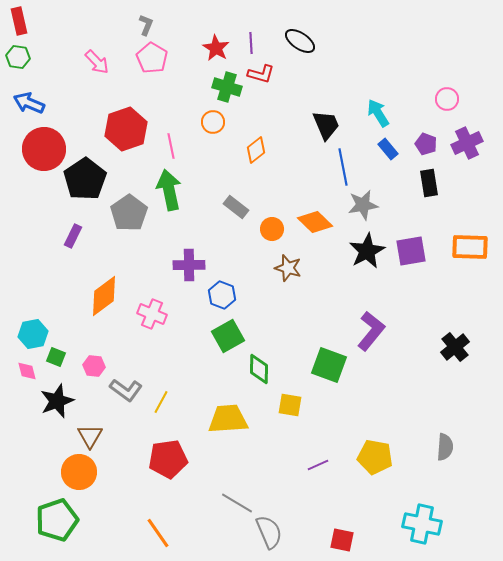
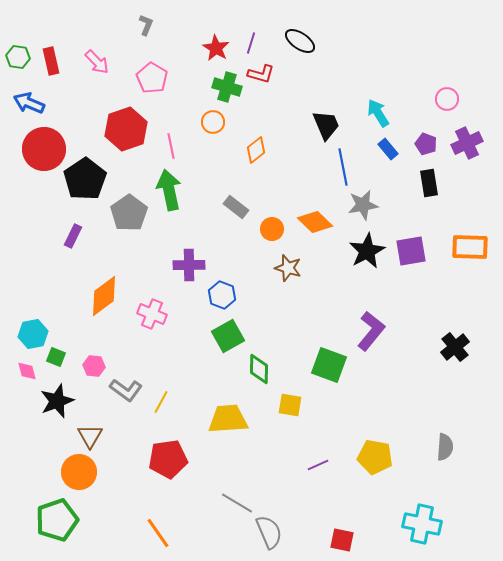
red rectangle at (19, 21): moved 32 px right, 40 px down
purple line at (251, 43): rotated 20 degrees clockwise
pink pentagon at (152, 58): moved 20 px down
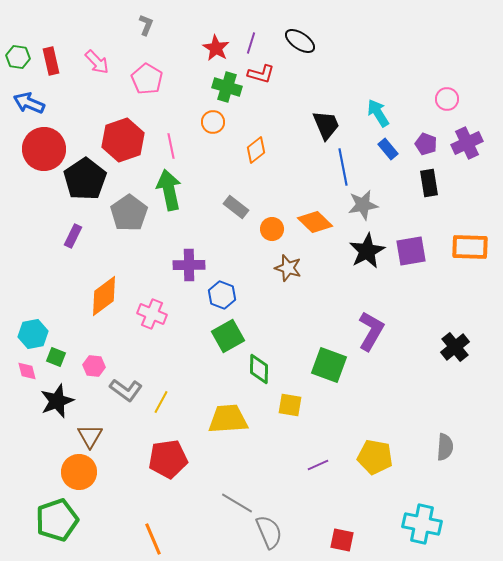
pink pentagon at (152, 78): moved 5 px left, 1 px down
red hexagon at (126, 129): moved 3 px left, 11 px down
purple L-shape at (371, 331): rotated 9 degrees counterclockwise
orange line at (158, 533): moved 5 px left, 6 px down; rotated 12 degrees clockwise
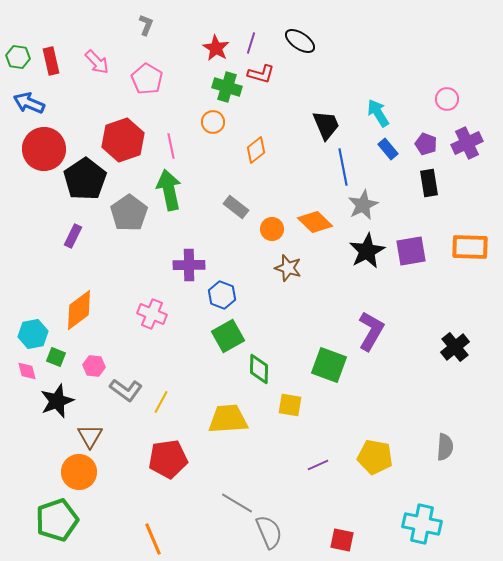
gray star at (363, 205): rotated 16 degrees counterclockwise
orange diamond at (104, 296): moved 25 px left, 14 px down
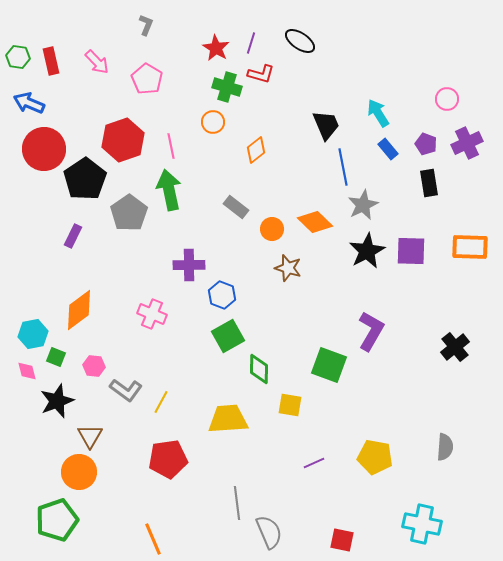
purple square at (411, 251): rotated 12 degrees clockwise
purple line at (318, 465): moved 4 px left, 2 px up
gray line at (237, 503): rotated 52 degrees clockwise
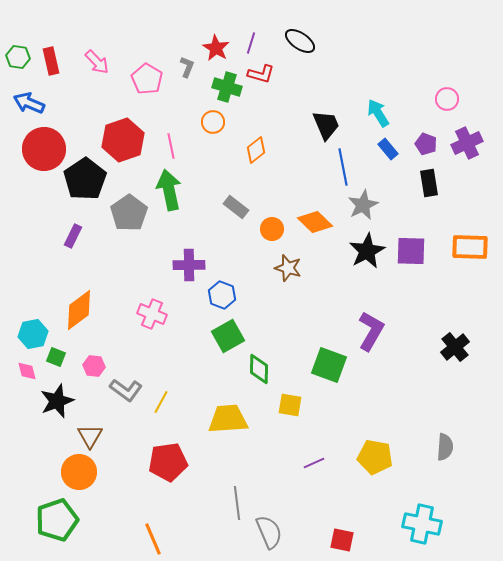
gray L-shape at (146, 25): moved 41 px right, 42 px down
red pentagon at (168, 459): moved 3 px down
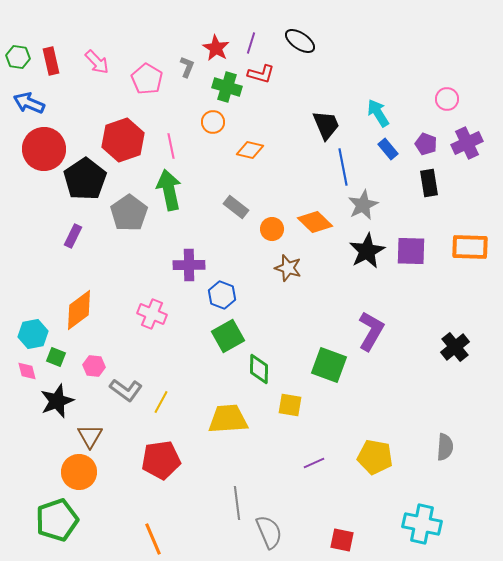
orange diamond at (256, 150): moved 6 px left; rotated 52 degrees clockwise
red pentagon at (168, 462): moved 7 px left, 2 px up
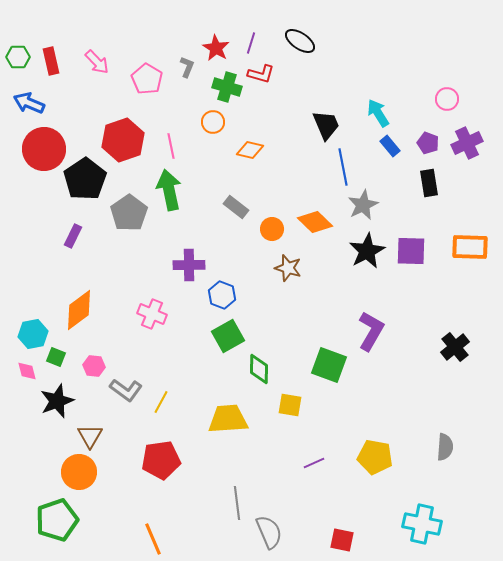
green hexagon at (18, 57): rotated 10 degrees counterclockwise
purple pentagon at (426, 144): moved 2 px right, 1 px up
blue rectangle at (388, 149): moved 2 px right, 3 px up
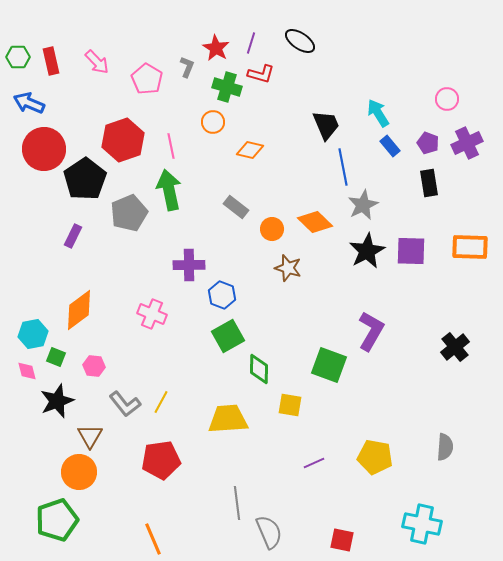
gray pentagon at (129, 213): rotated 12 degrees clockwise
gray L-shape at (126, 390): moved 1 px left, 14 px down; rotated 16 degrees clockwise
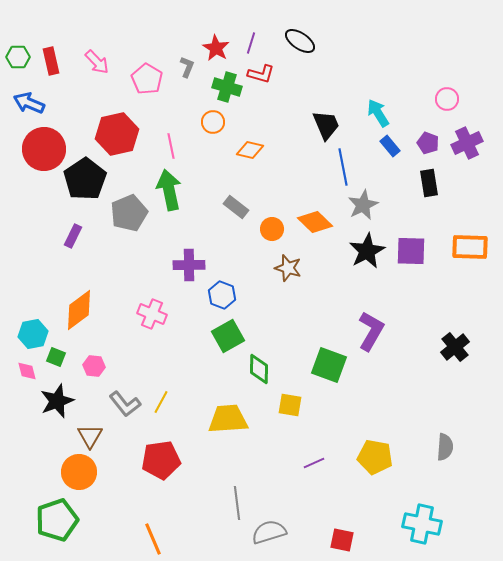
red hexagon at (123, 140): moved 6 px left, 6 px up; rotated 6 degrees clockwise
gray semicircle at (269, 532): rotated 84 degrees counterclockwise
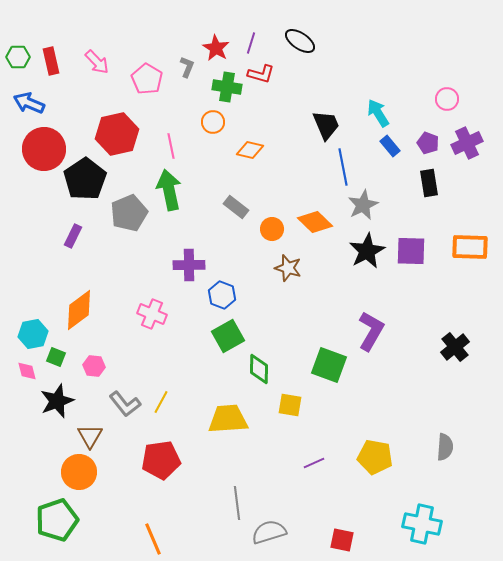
green cross at (227, 87): rotated 8 degrees counterclockwise
